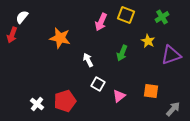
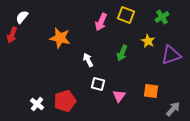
white square: rotated 16 degrees counterclockwise
pink triangle: rotated 16 degrees counterclockwise
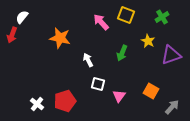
pink arrow: rotated 114 degrees clockwise
orange square: rotated 21 degrees clockwise
gray arrow: moved 1 px left, 2 px up
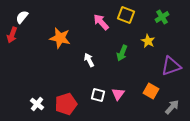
purple triangle: moved 11 px down
white arrow: moved 1 px right
white square: moved 11 px down
pink triangle: moved 1 px left, 2 px up
red pentagon: moved 1 px right, 3 px down
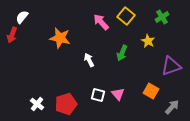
yellow square: moved 1 px down; rotated 18 degrees clockwise
pink triangle: rotated 16 degrees counterclockwise
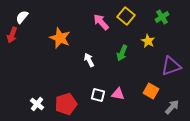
orange star: rotated 10 degrees clockwise
pink triangle: rotated 40 degrees counterclockwise
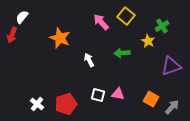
green cross: moved 9 px down
green arrow: rotated 63 degrees clockwise
orange square: moved 8 px down
